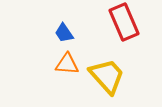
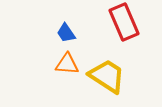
blue trapezoid: moved 2 px right
yellow trapezoid: rotated 15 degrees counterclockwise
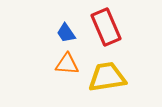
red rectangle: moved 18 px left, 5 px down
yellow trapezoid: moved 1 px down; rotated 42 degrees counterclockwise
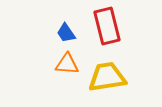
red rectangle: moved 1 px right, 1 px up; rotated 9 degrees clockwise
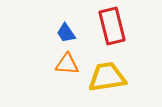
red rectangle: moved 5 px right
